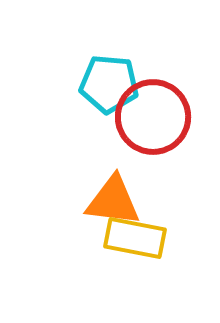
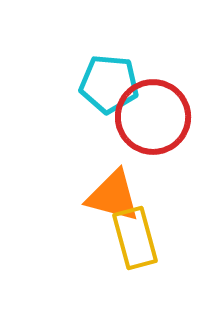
orange triangle: moved 5 px up; rotated 8 degrees clockwise
yellow rectangle: rotated 64 degrees clockwise
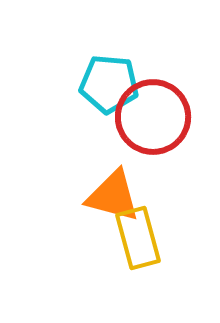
yellow rectangle: moved 3 px right
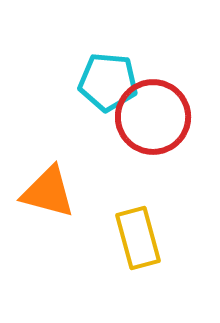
cyan pentagon: moved 1 px left, 2 px up
orange triangle: moved 65 px left, 4 px up
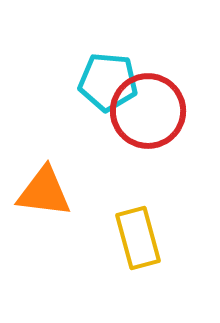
red circle: moved 5 px left, 6 px up
orange triangle: moved 4 px left; rotated 8 degrees counterclockwise
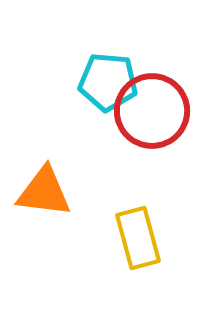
red circle: moved 4 px right
